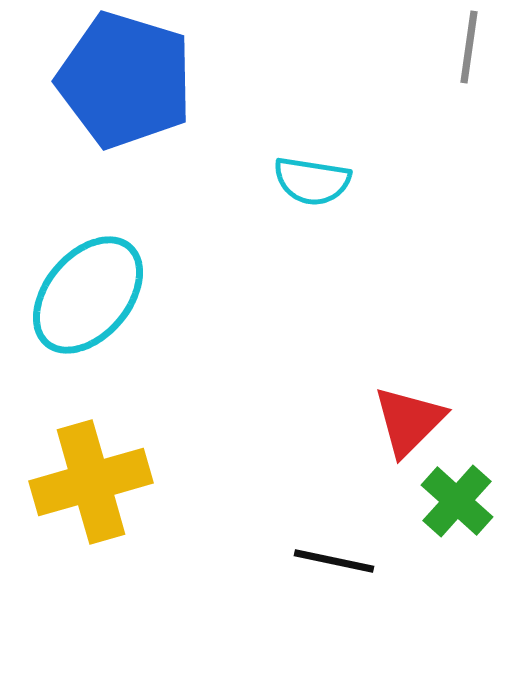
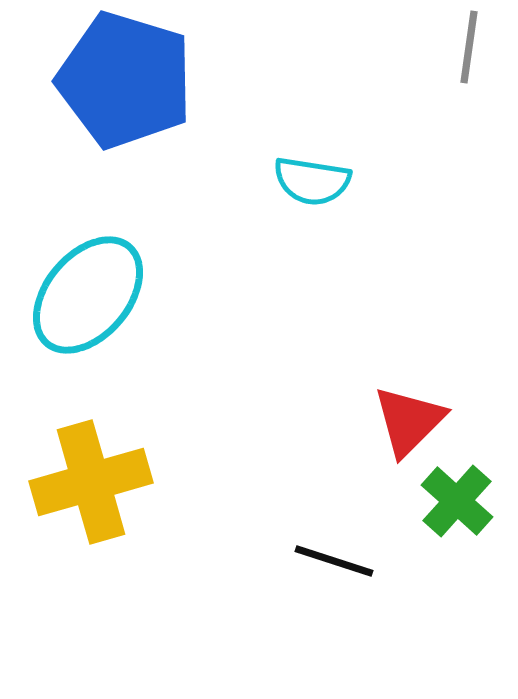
black line: rotated 6 degrees clockwise
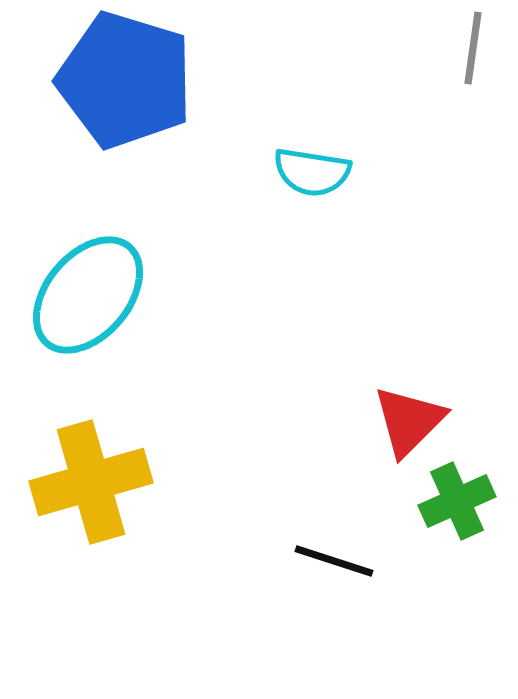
gray line: moved 4 px right, 1 px down
cyan semicircle: moved 9 px up
green cross: rotated 24 degrees clockwise
